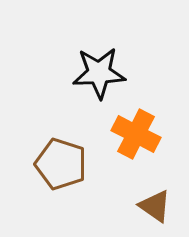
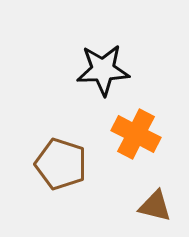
black star: moved 4 px right, 3 px up
brown triangle: rotated 21 degrees counterclockwise
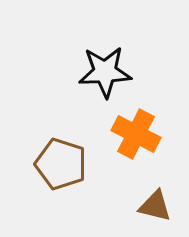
black star: moved 2 px right, 2 px down
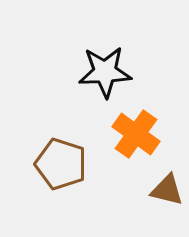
orange cross: rotated 9 degrees clockwise
brown triangle: moved 12 px right, 16 px up
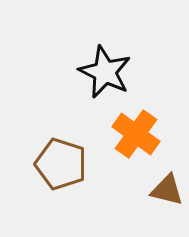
black star: rotated 28 degrees clockwise
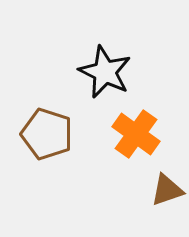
brown pentagon: moved 14 px left, 30 px up
brown triangle: rotated 33 degrees counterclockwise
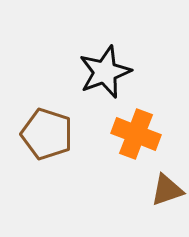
black star: rotated 26 degrees clockwise
orange cross: rotated 15 degrees counterclockwise
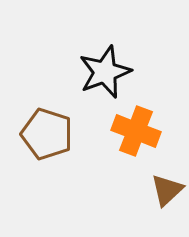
orange cross: moved 3 px up
brown triangle: rotated 24 degrees counterclockwise
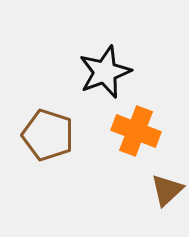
brown pentagon: moved 1 px right, 1 px down
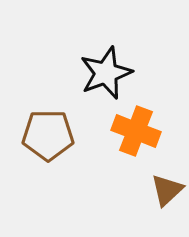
black star: moved 1 px right, 1 px down
brown pentagon: rotated 18 degrees counterclockwise
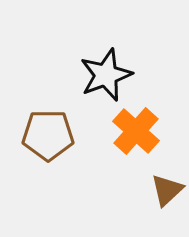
black star: moved 2 px down
orange cross: rotated 21 degrees clockwise
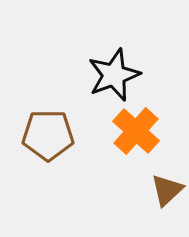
black star: moved 8 px right
